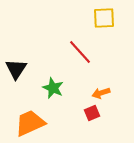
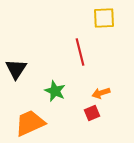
red line: rotated 28 degrees clockwise
green star: moved 2 px right, 3 px down
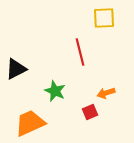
black triangle: rotated 30 degrees clockwise
orange arrow: moved 5 px right
red square: moved 2 px left, 1 px up
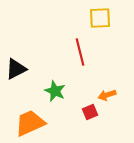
yellow square: moved 4 px left
orange arrow: moved 1 px right, 2 px down
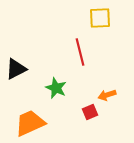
green star: moved 1 px right, 3 px up
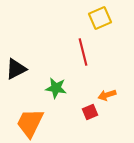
yellow square: rotated 20 degrees counterclockwise
red line: moved 3 px right
green star: rotated 15 degrees counterclockwise
orange trapezoid: rotated 40 degrees counterclockwise
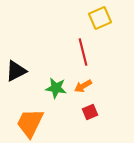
black triangle: moved 2 px down
orange arrow: moved 24 px left, 9 px up; rotated 12 degrees counterclockwise
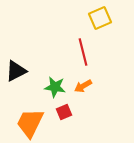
green star: moved 1 px left, 1 px up
red square: moved 26 px left
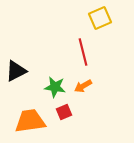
orange trapezoid: moved 2 px up; rotated 56 degrees clockwise
